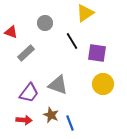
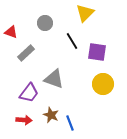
yellow triangle: rotated 12 degrees counterclockwise
purple square: moved 1 px up
gray triangle: moved 4 px left, 6 px up
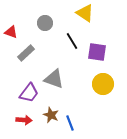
yellow triangle: rotated 42 degrees counterclockwise
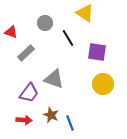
black line: moved 4 px left, 3 px up
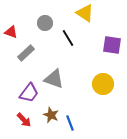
purple square: moved 15 px right, 7 px up
red arrow: rotated 42 degrees clockwise
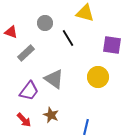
yellow triangle: rotated 18 degrees counterclockwise
gray triangle: rotated 15 degrees clockwise
yellow circle: moved 5 px left, 7 px up
purple trapezoid: moved 2 px up
blue line: moved 16 px right, 4 px down; rotated 35 degrees clockwise
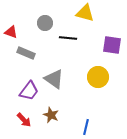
black line: rotated 54 degrees counterclockwise
gray rectangle: rotated 66 degrees clockwise
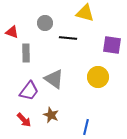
red triangle: moved 1 px right
gray rectangle: rotated 66 degrees clockwise
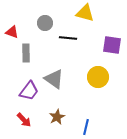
brown star: moved 6 px right, 2 px down; rotated 21 degrees clockwise
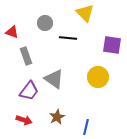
yellow triangle: rotated 30 degrees clockwise
gray rectangle: moved 3 px down; rotated 18 degrees counterclockwise
red arrow: rotated 28 degrees counterclockwise
